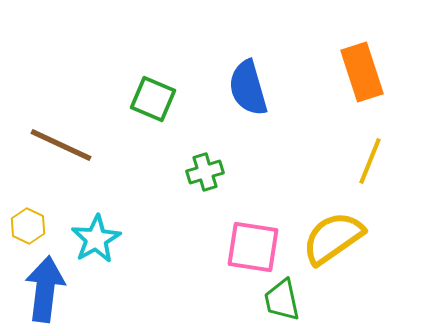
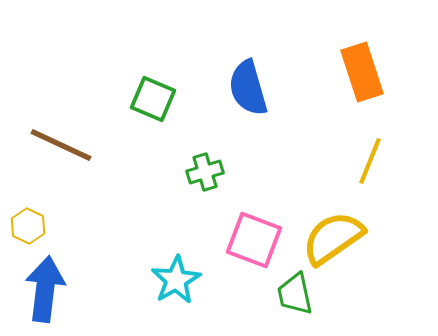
cyan star: moved 80 px right, 41 px down
pink square: moved 1 px right, 7 px up; rotated 12 degrees clockwise
green trapezoid: moved 13 px right, 6 px up
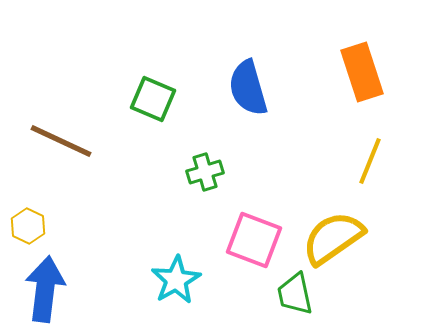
brown line: moved 4 px up
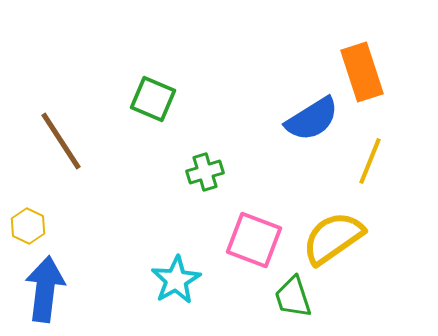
blue semicircle: moved 64 px right, 31 px down; rotated 106 degrees counterclockwise
brown line: rotated 32 degrees clockwise
green trapezoid: moved 2 px left, 3 px down; rotated 6 degrees counterclockwise
